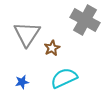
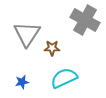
brown star: rotated 28 degrees clockwise
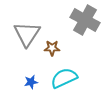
blue star: moved 9 px right
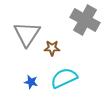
blue star: rotated 24 degrees clockwise
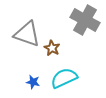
gray triangle: rotated 44 degrees counterclockwise
brown star: rotated 28 degrees clockwise
blue star: moved 2 px right
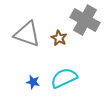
brown star: moved 7 px right, 10 px up
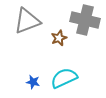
gray cross: rotated 16 degrees counterclockwise
gray triangle: moved 13 px up; rotated 40 degrees counterclockwise
brown star: rotated 21 degrees clockwise
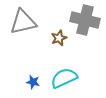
gray triangle: moved 4 px left, 1 px down; rotated 8 degrees clockwise
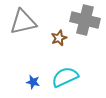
cyan semicircle: moved 1 px right, 1 px up
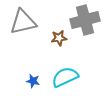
gray cross: rotated 28 degrees counterclockwise
brown star: rotated 14 degrees clockwise
blue star: moved 1 px up
